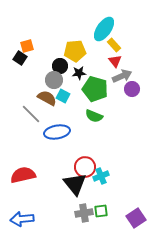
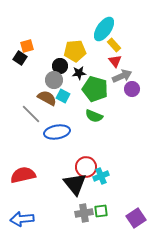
red circle: moved 1 px right
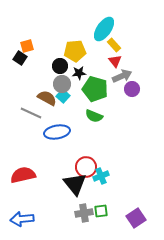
gray circle: moved 8 px right, 4 px down
cyan square: rotated 16 degrees clockwise
gray line: moved 1 px up; rotated 20 degrees counterclockwise
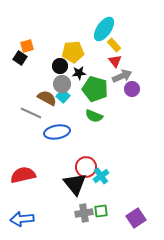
yellow pentagon: moved 2 px left, 1 px down
cyan cross: rotated 14 degrees counterclockwise
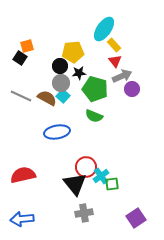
gray circle: moved 1 px left, 1 px up
gray line: moved 10 px left, 17 px up
green square: moved 11 px right, 27 px up
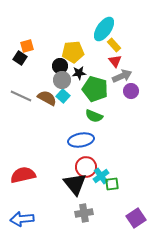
gray circle: moved 1 px right, 3 px up
purple circle: moved 1 px left, 2 px down
blue ellipse: moved 24 px right, 8 px down
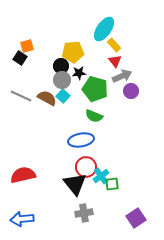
black circle: moved 1 px right
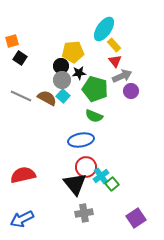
orange square: moved 15 px left, 5 px up
green square: rotated 32 degrees counterclockwise
blue arrow: rotated 20 degrees counterclockwise
